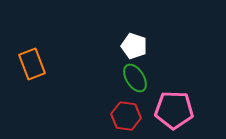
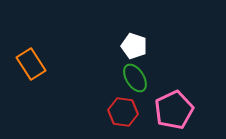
orange rectangle: moved 1 px left; rotated 12 degrees counterclockwise
pink pentagon: rotated 27 degrees counterclockwise
red hexagon: moved 3 px left, 4 px up
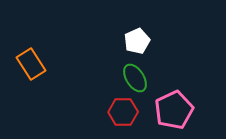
white pentagon: moved 3 px right, 5 px up; rotated 30 degrees clockwise
red hexagon: rotated 8 degrees counterclockwise
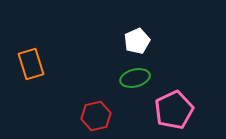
orange rectangle: rotated 16 degrees clockwise
green ellipse: rotated 72 degrees counterclockwise
red hexagon: moved 27 px left, 4 px down; rotated 12 degrees counterclockwise
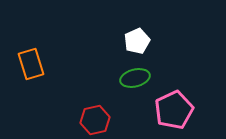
red hexagon: moved 1 px left, 4 px down
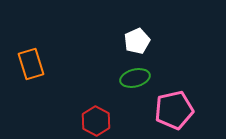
pink pentagon: rotated 12 degrees clockwise
red hexagon: moved 1 px right, 1 px down; rotated 20 degrees counterclockwise
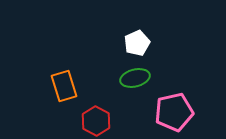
white pentagon: moved 2 px down
orange rectangle: moved 33 px right, 22 px down
pink pentagon: moved 2 px down
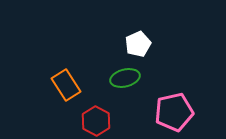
white pentagon: moved 1 px right, 1 px down
green ellipse: moved 10 px left
orange rectangle: moved 2 px right, 1 px up; rotated 16 degrees counterclockwise
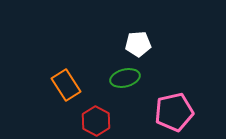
white pentagon: rotated 20 degrees clockwise
